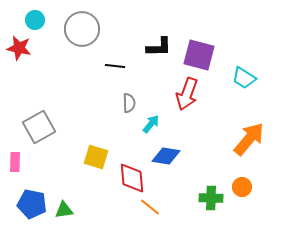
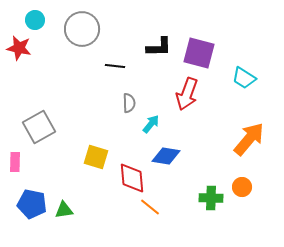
purple square: moved 2 px up
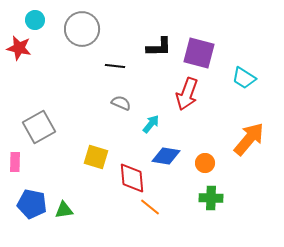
gray semicircle: moved 8 px left; rotated 66 degrees counterclockwise
orange circle: moved 37 px left, 24 px up
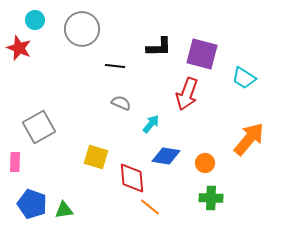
red star: rotated 10 degrees clockwise
purple square: moved 3 px right, 1 px down
blue pentagon: rotated 8 degrees clockwise
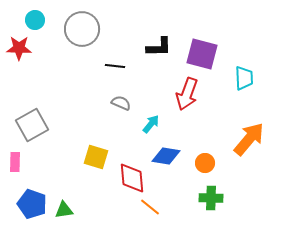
red star: rotated 20 degrees counterclockwise
cyan trapezoid: rotated 125 degrees counterclockwise
gray square: moved 7 px left, 2 px up
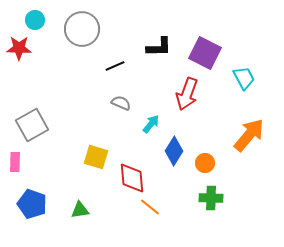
purple square: moved 3 px right, 1 px up; rotated 12 degrees clockwise
black line: rotated 30 degrees counterclockwise
cyan trapezoid: rotated 25 degrees counterclockwise
orange arrow: moved 4 px up
blue diamond: moved 8 px right, 5 px up; rotated 68 degrees counterclockwise
green triangle: moved 16 px right
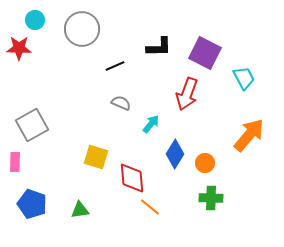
blue diamond: moved 1 px right, 3 px down
